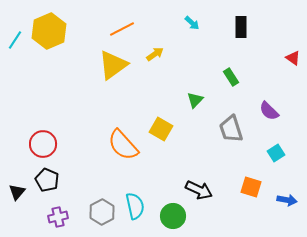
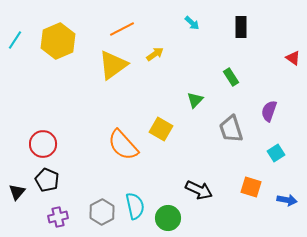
yellow hexagon: moved 9 px right, 10 px down
purple semicircle: rotated 65 degrees clockwise
green circle: moved 5 px left, 2 px down
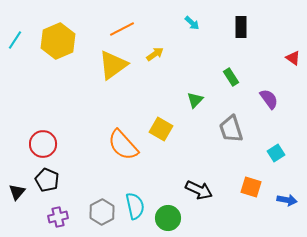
purple semicircle: moved 12 px up; rotated 125 degrees clockwise
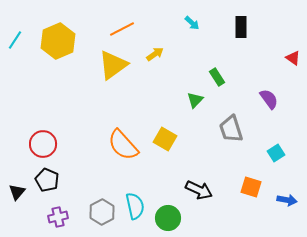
green rectangle: moved 14 px left
yellow square: moved 4 px right, 10 px down
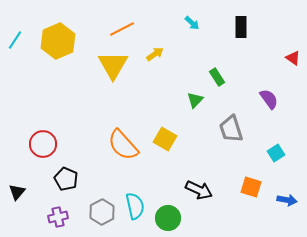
yellow triangle: rotated 24 degrees counterclockwise
black pentagon: moved 19 px right, 1 px up
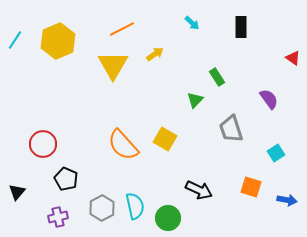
gray hexagon: moved 4 px up
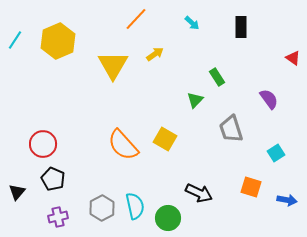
orange line: moved 14 px right, 10 px up; rotated 20 degrees counterclockwise
black pentagon: moved 13 px left
black arrow: moved 3 px down
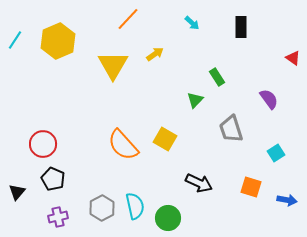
orange line: moved 8 px left
black arrow: moved 10 px up
